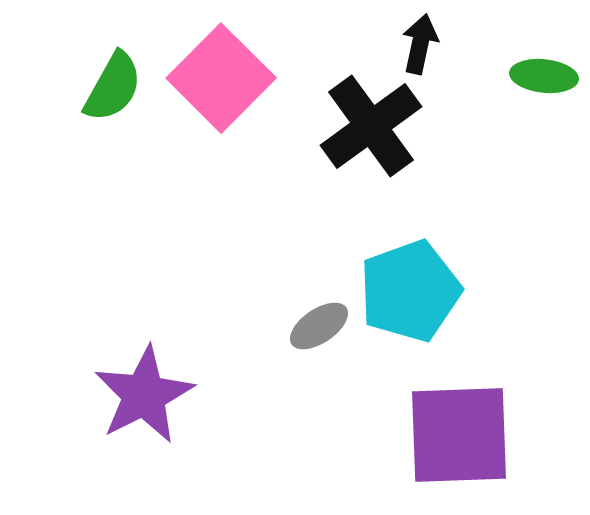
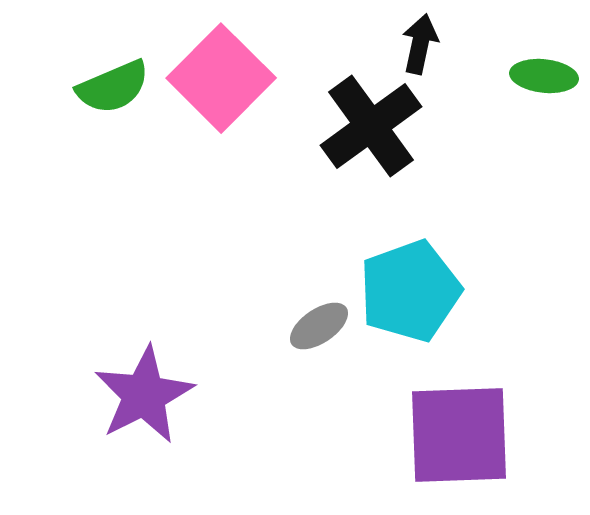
green semicircle: rotated 38 degrees clockwise
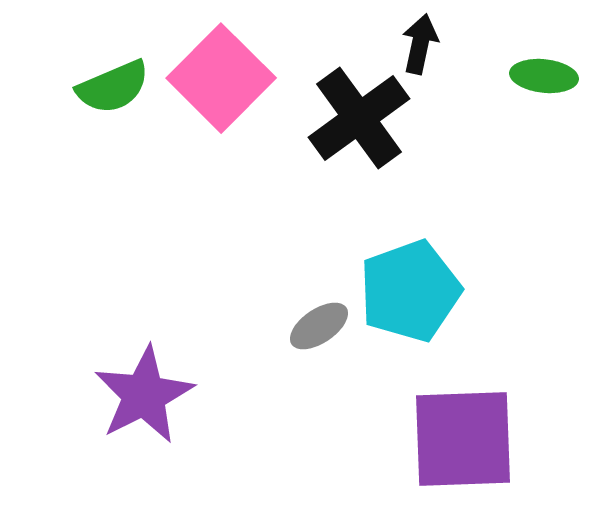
black cross: moved 12 px left, 8 px up
purple square: moved 4 px right, 4 px down
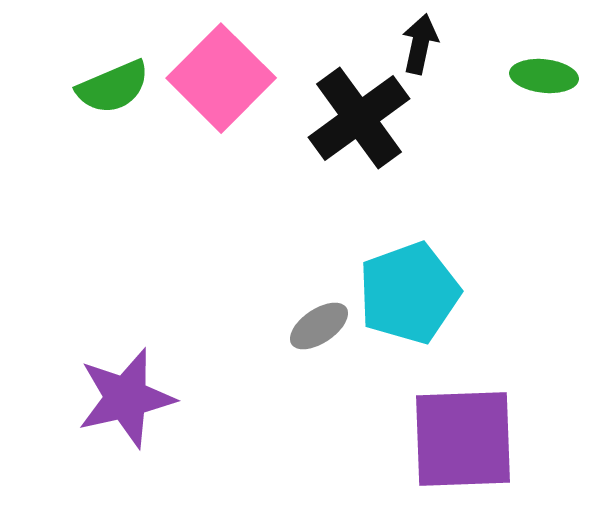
cyan pentagon: moved 1 px left, 2 px down
purple star: moved 18 px left, 3 px down; rotated 14 degrees clockwise
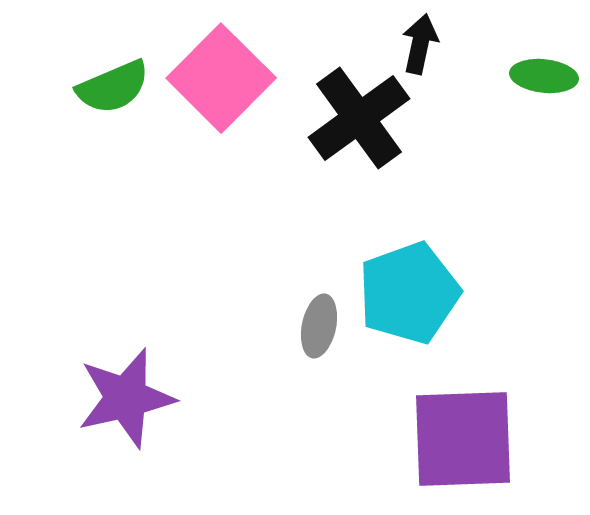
gray ellipse: rotated 44 degrees counterclockwise
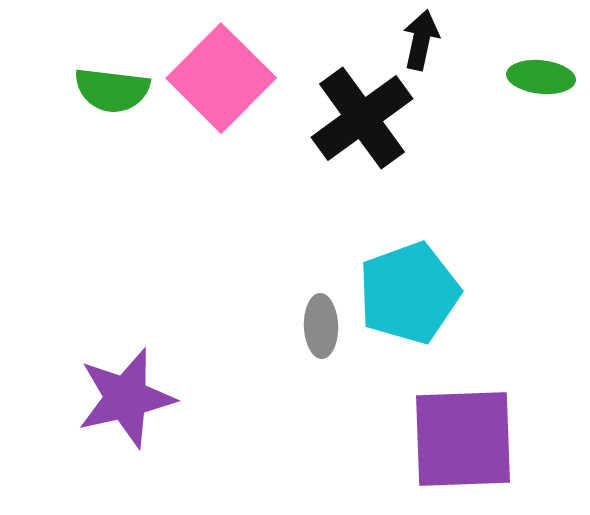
black arrow: moved 1 px right, 4 px up
green ellipse: moved 3 px left, 1 px down
green semicircle: moved 1 px left, 3 px down; rotated 30 degrees clockwise
black cross: moved 3 px right
gray ellipse: moved 2 px right; rotated 14 degrees counterclockwise
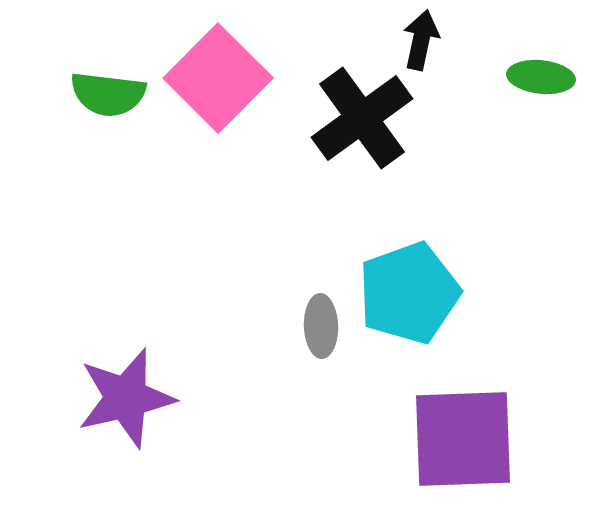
pink square: moved 3 px left
green semicircle: moved 4 px left, 4 px down
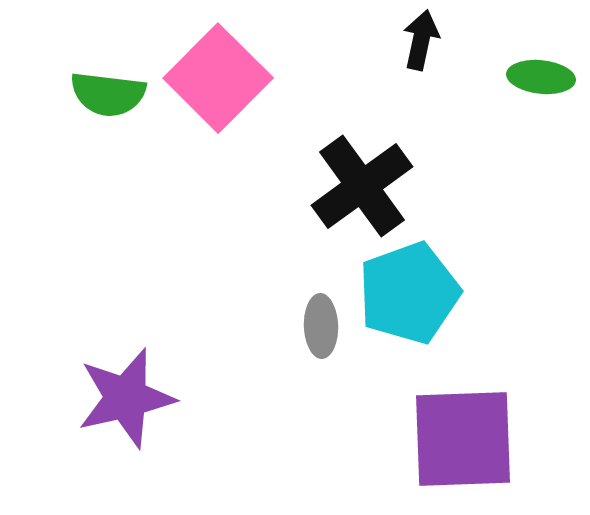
black cross: moved 68 px down
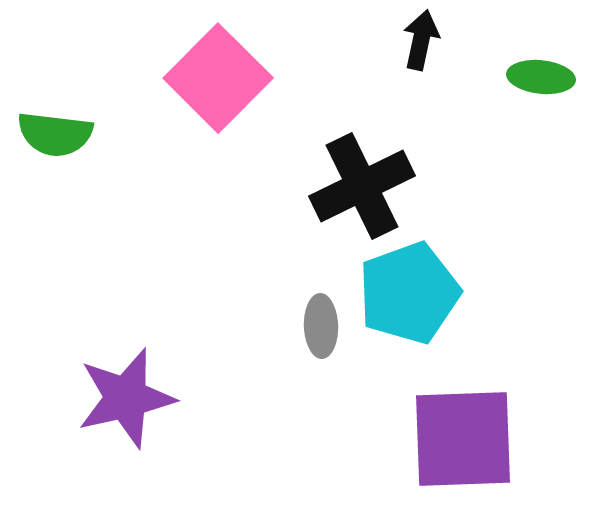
green semicircle: moved 53 px left, 40 px down
black cross: rotated 10 degrees clockwise
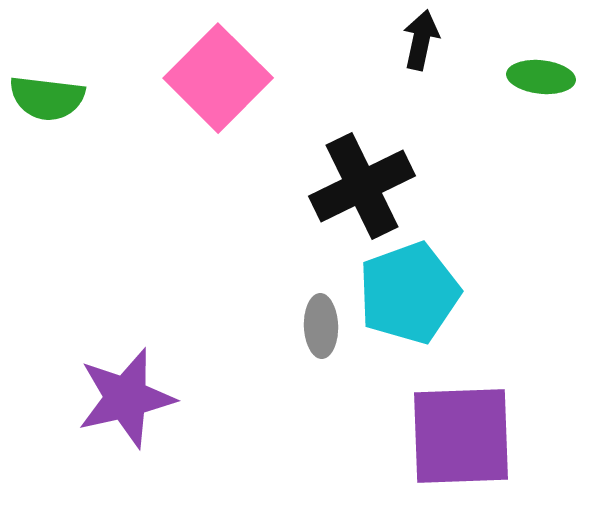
green semicircle: moved 8 px left, 36 px up
purple square: moved 2 px left, 3 px up
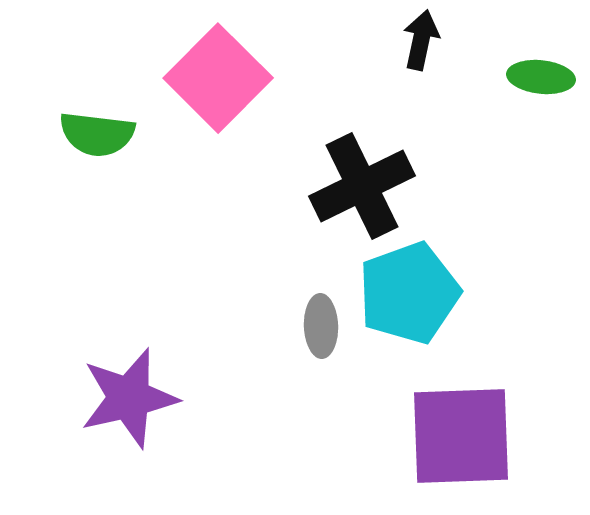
green semicircle: moved 50 px right, 36 px down
purple star: moved 3 px right
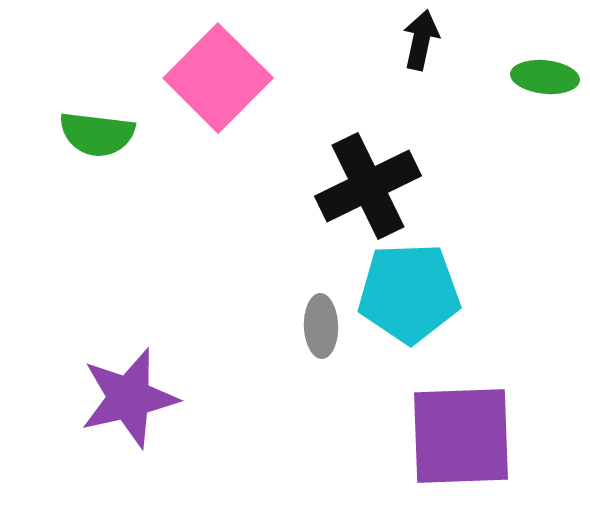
green ellipse: moved 4 px right
black cross: moved 6 px right
cyan pentagon: rotated 18 degrees clockwise
